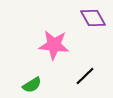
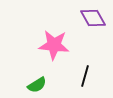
black line: rotated 30 degrees counterclockwise
green semicircle: moved 5 px right
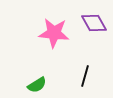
purple diamond: moved 1 px right, 5 px down
pink star: moved 12 px up
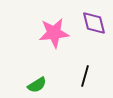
purple diamond: rotated 16 degrees clockwise
pink star: rotated 12 degrees counterclockwise
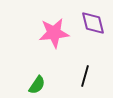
purple diamond: moved 1 px left
green semicircle: rotated 24 degrees counterclockwise
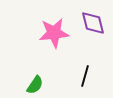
green semicircle: moved 2 px left
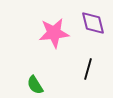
black line: moved 3 px right, 7 px up
green semicircle: rotated 114 degrees clockwise
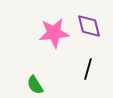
purple diamond: moved 4 px left, 3 px down
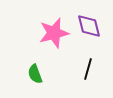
pink star: rotated 8 degrees counterclockwise
green semicircle: moved 11 px up; rotated 12 degrees clockwise
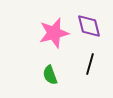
black line: moved 2 px right, 5 px up
green semicircle: moved 15 px right, 1 px down
